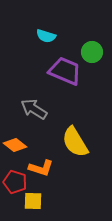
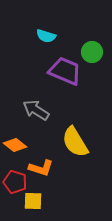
gray arrow: moved 2 px right, 1 px down
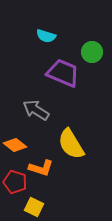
purple trapezoid: moved 2 px left, 2 px down
yellow semicircle: moved 4 px left, 2 px down
yellow square: moved 1 px right, 6 px down; rotated 24 degrees clockwise
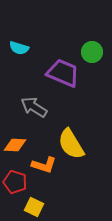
cyan semicircle: moved 27 px left, 12 px down
gray arrow: moved 2 px left, 3 px up
orange diamond: rotated 35 degrees counterclockwise
orange L-shape: moved 3 px right, 3 px up
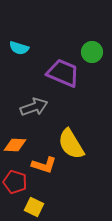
gray arrow: rotated 128 degrees clockwise
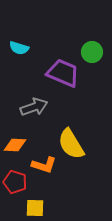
yellow square: moved 1 px right, 1 px down; rotated 24 degrees counterclockwise
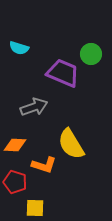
green circle: moved 1 px left, 2 px down
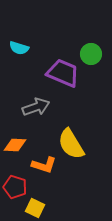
gray arrow: moved 2 px right
red pentagon: moved 5 px down
yellow square: rotated 24 degrees clockwise
